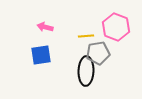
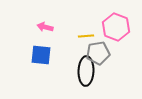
blue square: rotated 15 degrees clockwise
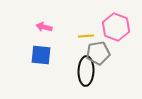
pink arrow: moved 1 px left
